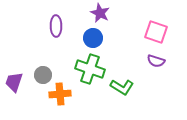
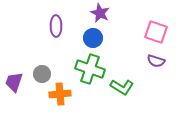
gray circle: moved 1 px left, 1 px up
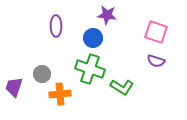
purple star: moved 7 px right, 2 px down; rotated 18 degrees counterclockwise
purple trapezoid: moved 5 px down
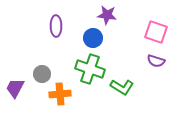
purple trapezoid: moved 1 px right, 1 px down; rotated 10 degrees clockwise
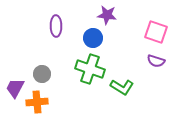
orange cross: moved 23 px left, 8 px down
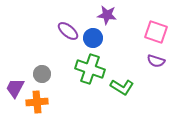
purple ellipse: moved 12 px right, 5 px down; rotated 50 degrees counterclockwise
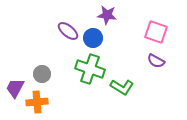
purple semicircle: rotated 12 degrees clockwise
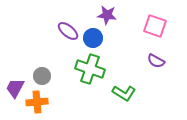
pink square: moved 1 px left, 6 px up
gray circle: moved 2 px down
green L-shape: moved 2 px right, 6 px down
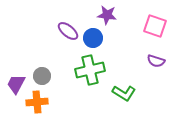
purple semicircle: rotated 12 degrees counterclockwise
green cross: moved 1 px down; rotated 32 degrees counterclockwise
purple trapezoid: moved 1 px right, 4 px up
